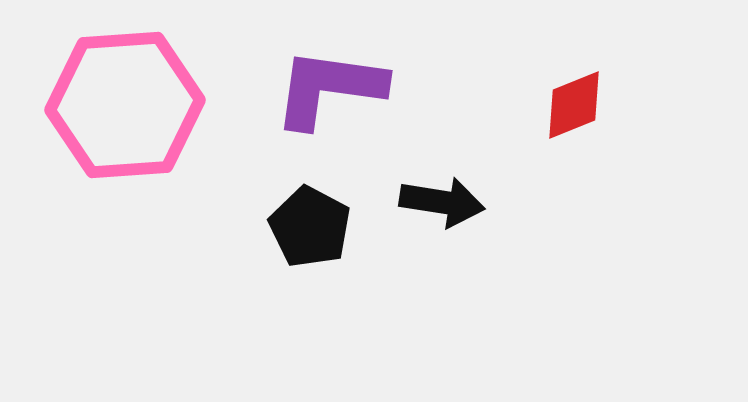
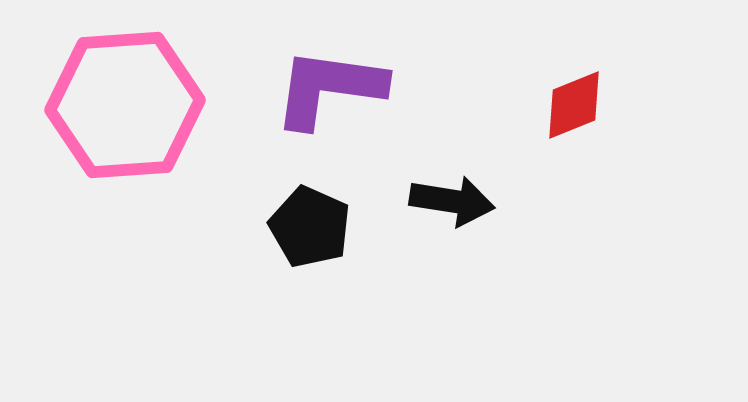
black arrow: moved 10 px right, 1 px up
black pentagon: rotated 4 degrees counterclockwise
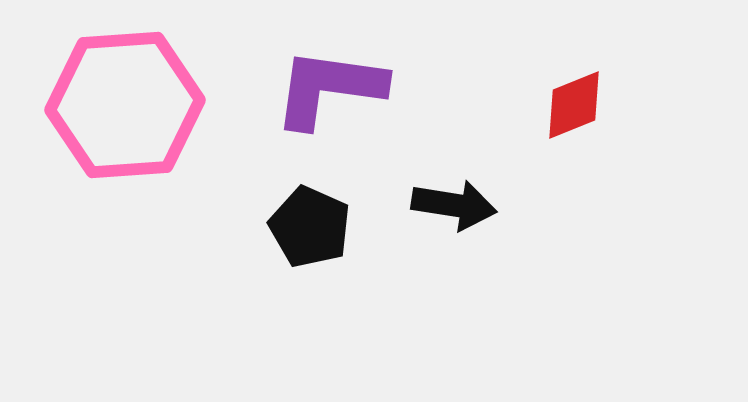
black arrow: moved 2 px right, 4 px down
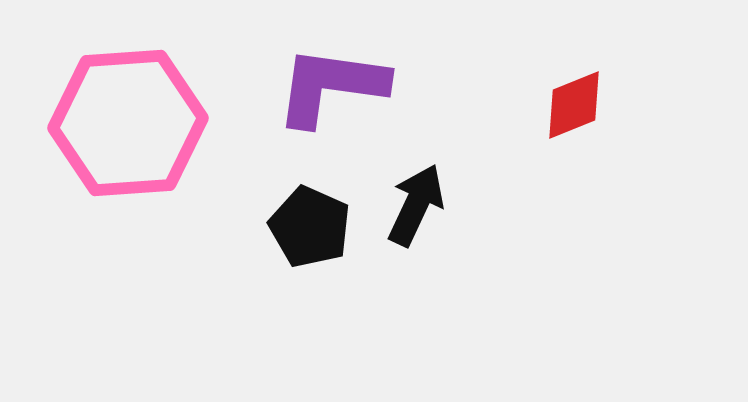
purple L-shape: moved 2 px right, 2 px up
pink hexagon: moved 3 px right, 18 px down
black arrow: moved 38 px left; rotated 74 degrees counterclockwise
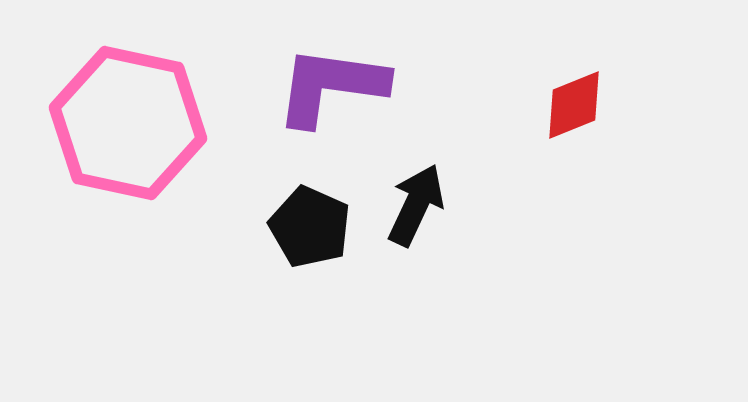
pink hexagon: rotated 16 degrees clockwise
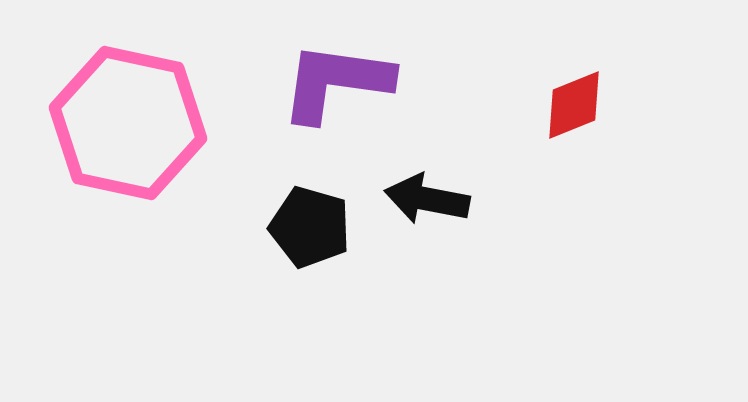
purple L-shape: moved 5 px right, 4 px up
black arrow: moved 11 px right, 6 px up; rotated 104 degrees counterclockwise
black pentagon: rotated 8 degrees counterclockwise
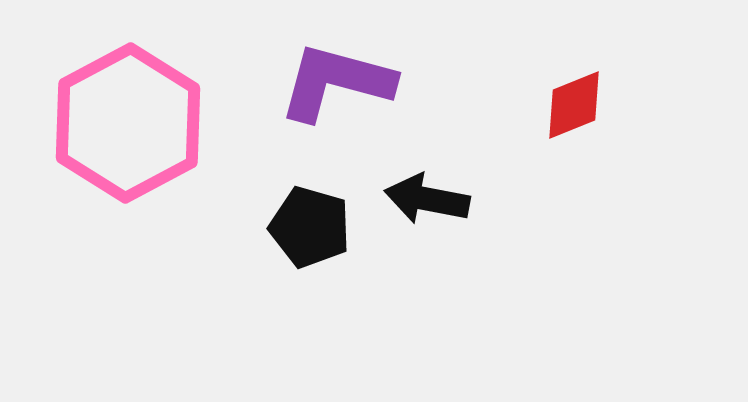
purple L-shape: rotated 7 degrees clockwise
pink hexagon: rotated 20 degrees clockwise
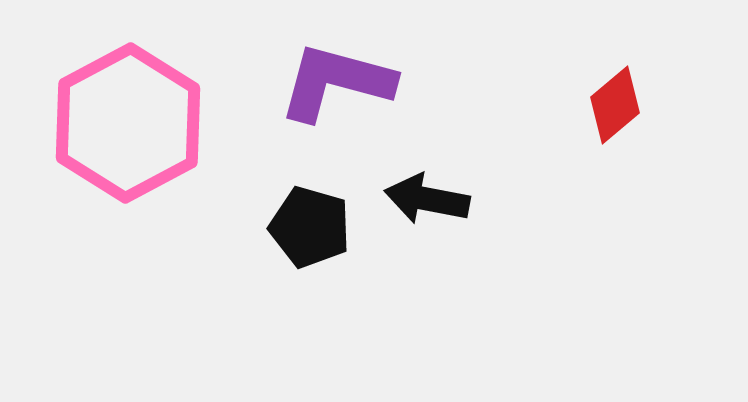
red diamond: moved 41 px right; rotated 18 degrees counterclockwise
